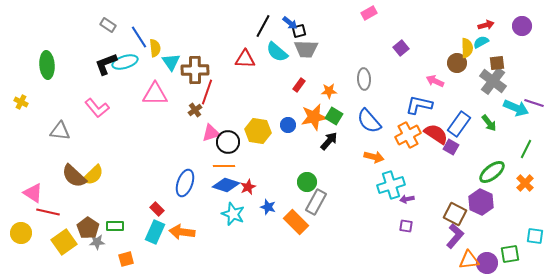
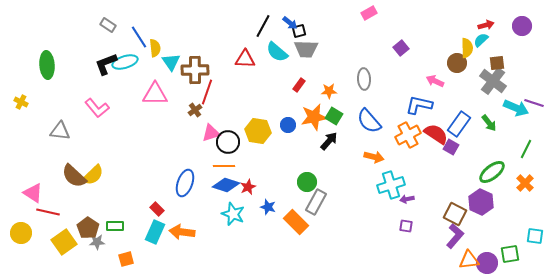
cyan semicircle at (481, 42): moved 2 px up; rotated 14 degrees counterclockwise
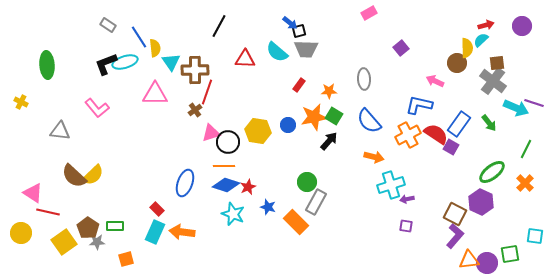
black line at (263, 26): moved 44 px left
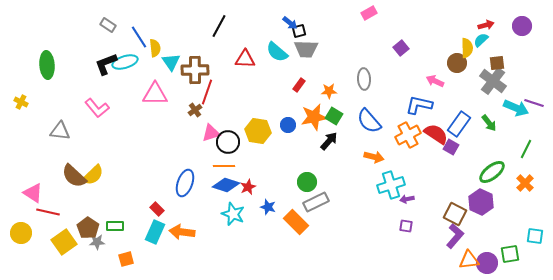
gray rectangle at (316, 202): rotated 35 degrees clockwise
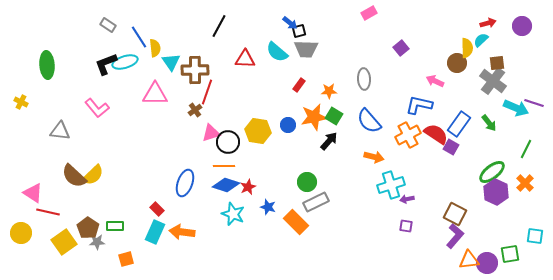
red arrow at (486, 25): moved 2 px right, 2 px up
purple hexagon at (481, 202): moved 15 px right, 10 px up
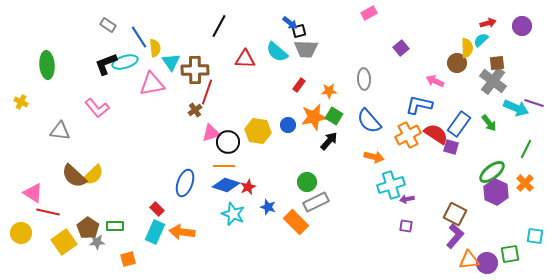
pink triangle at (155, 94): moved 3 px left, 10 px up; rotated 12 degrees counterclockwise
purple square at (451, 147): rotated 14 degrees counterclockwise
orange square at (126, 259): moved 2 px right
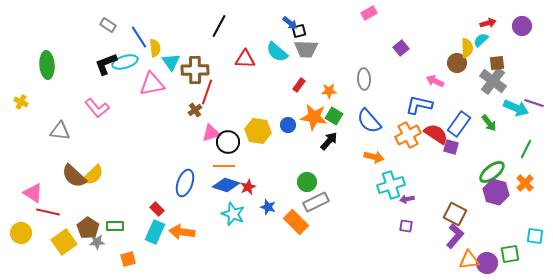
orange star at (314, 117): rotated 20 degrees clockwise
purple hexagon at (496, 192): rotated 10 degrees counterclockwise
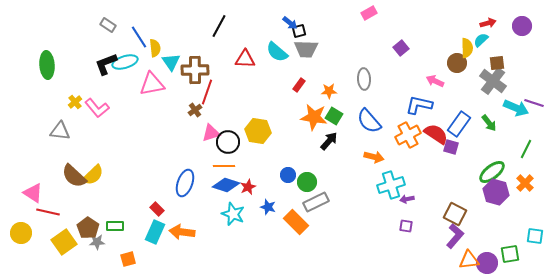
yellow cross at (21, 102): moved 54 px right; rotated 24 degrees clockwise
blue circle at (288, 125): moved 50 px down
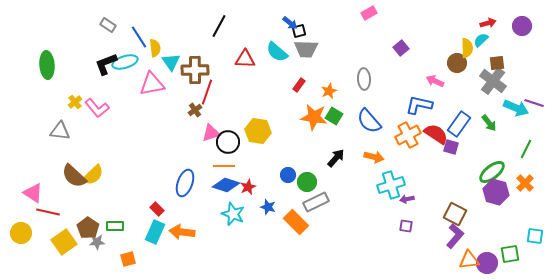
orange star at (329, 91): rotated 21 degrees counterclockwise
black arrow at (329, 141): moved 7 px right, 17 px down
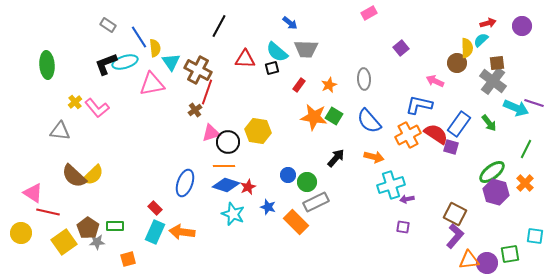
black square at (299, 31): moved 27 px left, 37 px down
brown cross at (195, 70): moved 3 px right; rotated 28 degrees clockwise
orange star at (329, 91): moved 6 px up
red rectangle at (157, 209): moved 2 px left, 1 px up
purple square at (406, 226): moved 3 px left, 1 px down
